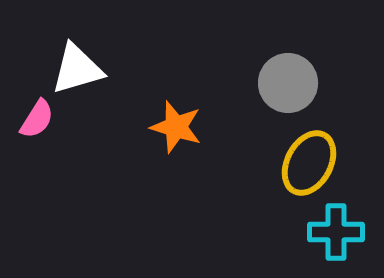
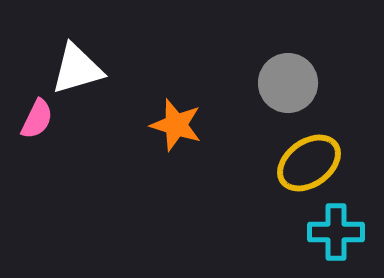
pink semicircle: rotated 6 degrees counterclockwise
orange star: moved 2 px up
yellow ellipse: rotated 26 degrees clockwise
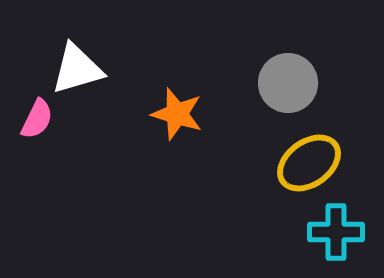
orange star: moved 1 px right, 11 px up
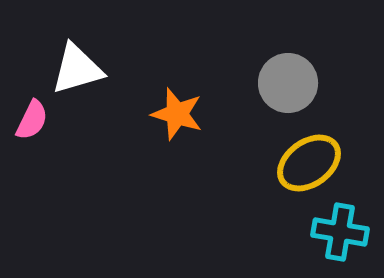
pink semicircle: moved 5 px left, 1 px down
cyan cross: moved 4 px right; rotated 10 degrees clockwise
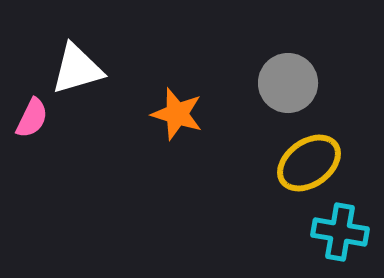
pink semicircle: moved 2 px up
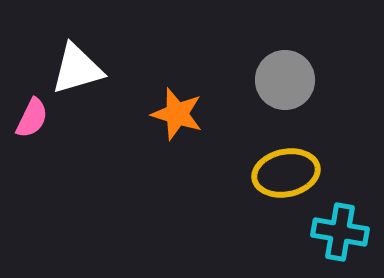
gray circle: moved 3 px left, 3 px up
yellow ellipse: moved 23 px left, 10 px down; rotated 24 degrees clockwise
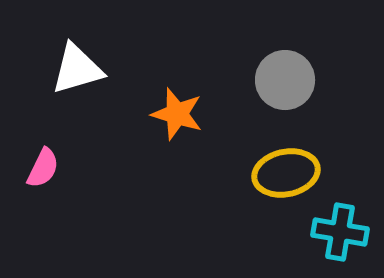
pink semicircle: moved 11 px right, 50 px down
